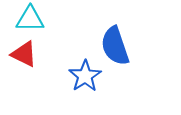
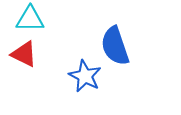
blue star: rotated 12 degrees counterclockwise
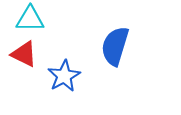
blue semicircle: rotated 36 degrees clockwise
blue star: moved 21 px left; rotated 16 degrees clockwise
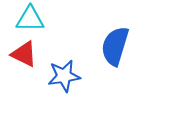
blue star: rotated 20 degrees clockwise
